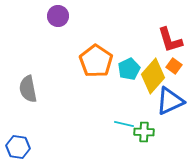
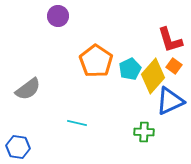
cyan pentagon: moved 1 px right
gray semicircle: rotated 116 degrees counterclockwise
cyan line: moved 47 px left, 1 px up
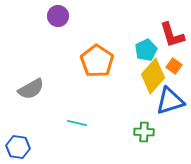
red L-shape: moved 2 px right, 5 px up
orange pentagon: moved 1 px right
cyan pentagon: moved 16 px right, 19 px up
gray semicircle: moved 3 px right; rotated 8 degrees clockwise
blue triangle: rotated 8 degrees clockwise
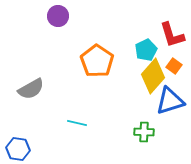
blue hexagon: moved 2 px down
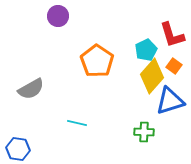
yellow diamond: moved 1 px left
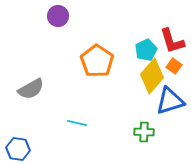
red L-shape: moved 6 px down
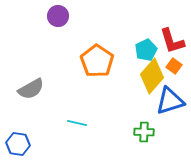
blue hexagon: moved 5 px up
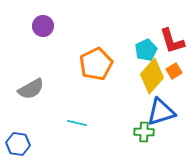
purple circle: moved 15 px left, 10 px down
orange pentagon: moved 1 px left, 3 px down; rotated 12 degrees clockwise
orange square: moved 5 px down; rotated 21 degrees clockwise
blue triangle: moved 9 px left, 11 px down
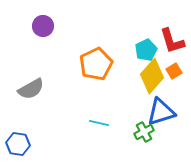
cyan line: moved 22 px right
green cross: rotated 30 degrees counterclockwise
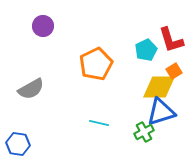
red L-shape: moved 1 px left, 1 px up
yellow diamond: moved 7 px right, 11 px down; rotated 48 degrees clockwise
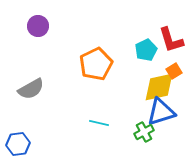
purple circle: moved 5 px left
yellow diamond: rotated 12 degrees counterclockwise
blue hexagon: rotated 15 degrees counterclockwise
